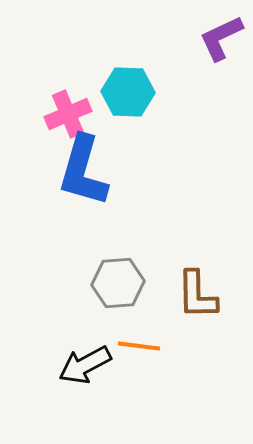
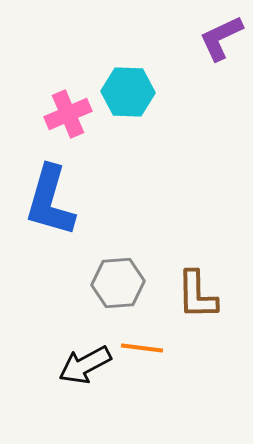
blue L-shape: moved 33 px left, 30 px down
orange line: moved 3 px right, 2 px down
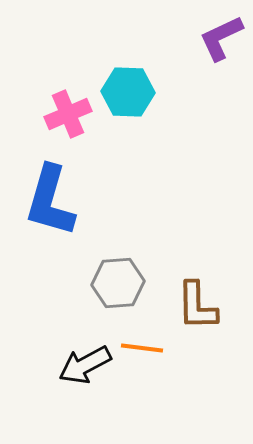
brown L-shape: moved 11 px down
